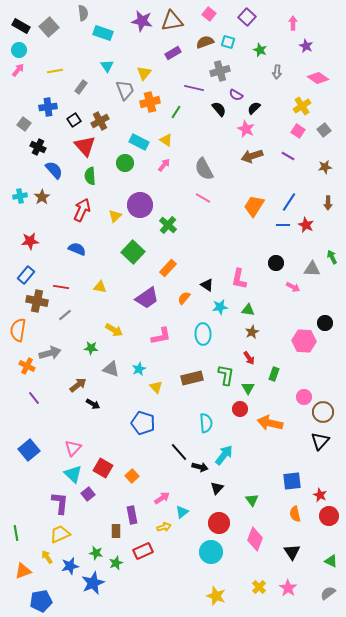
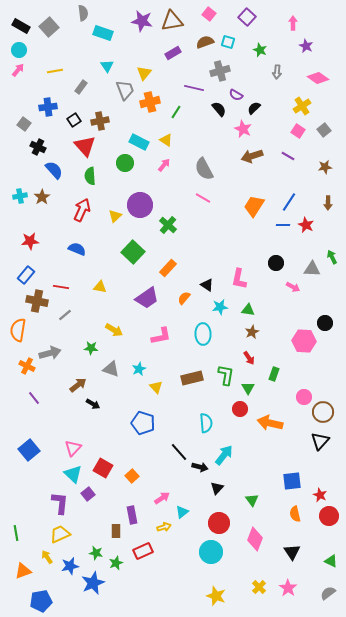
brown cross at (100, 121): rotated 18 degrees clockwise
pink star at (246, 129): moved 3 px left
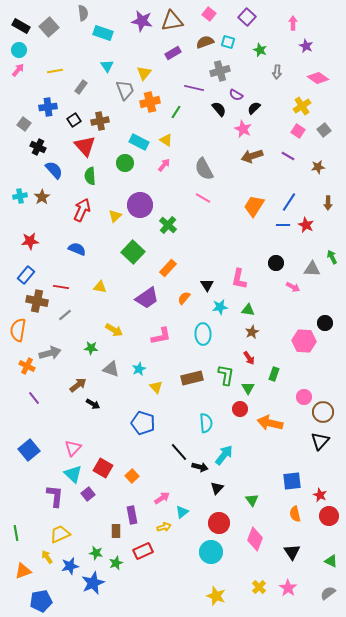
brown star at (325, 167): moved 7 px left
black triangle at (207, 285): rotated 24 degrees clockwise
purple L-shape at (60, 503): moved 5 px left, 7 px up
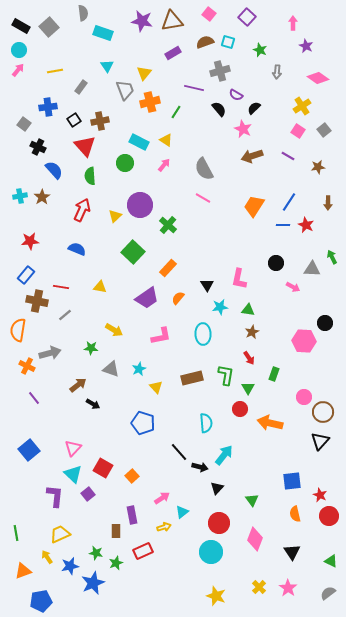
orange semicircle at (184, 298): moved 6 px left
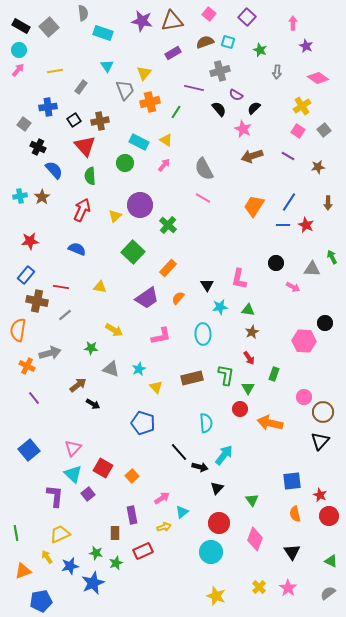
brown rectangle at (116, 531): moved 1 px left, 2 px down
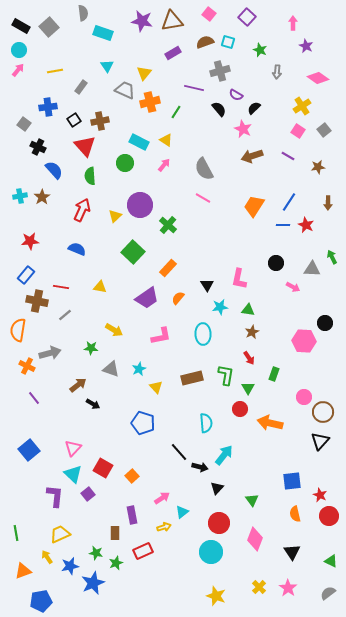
gray trapezoid at (125, 90): rotated 45 degrees counterclockwise
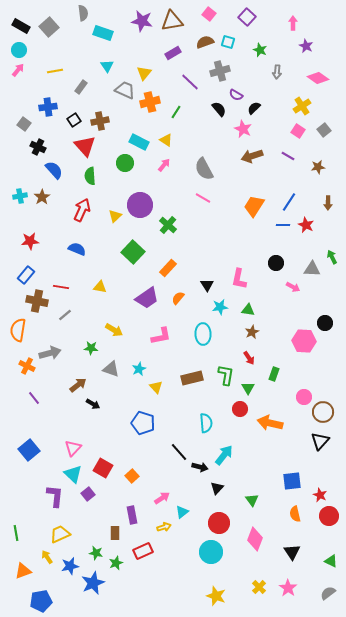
purple line at (194, 88): moved 4 px left, 6 px up; rotated 30 degrees clockwise
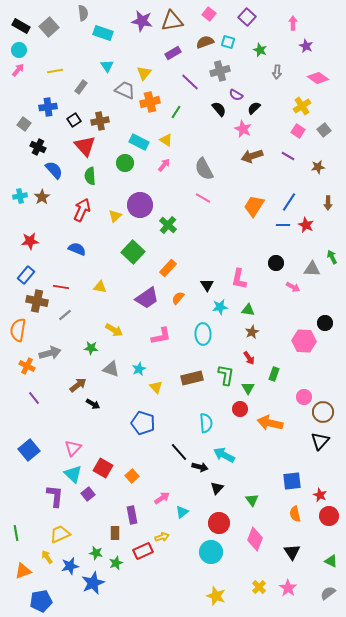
cyan arrow at (224, 455): rotated 100 degrees counterclockwise
yellow arrow at (164, 527): moved 2 px left, 10 px down
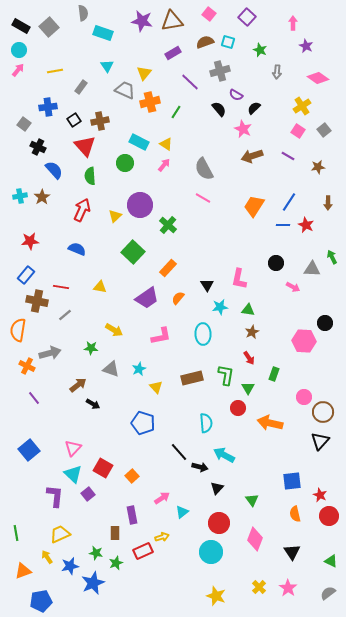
yellow triangle at (166, 140): moved 4 px down
red circle at (240, 409): moved 2 px left, 1 px up
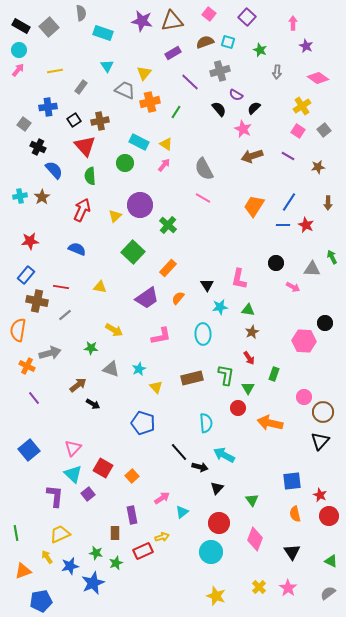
gray semicircle at (83, 13): moved 2 px left
